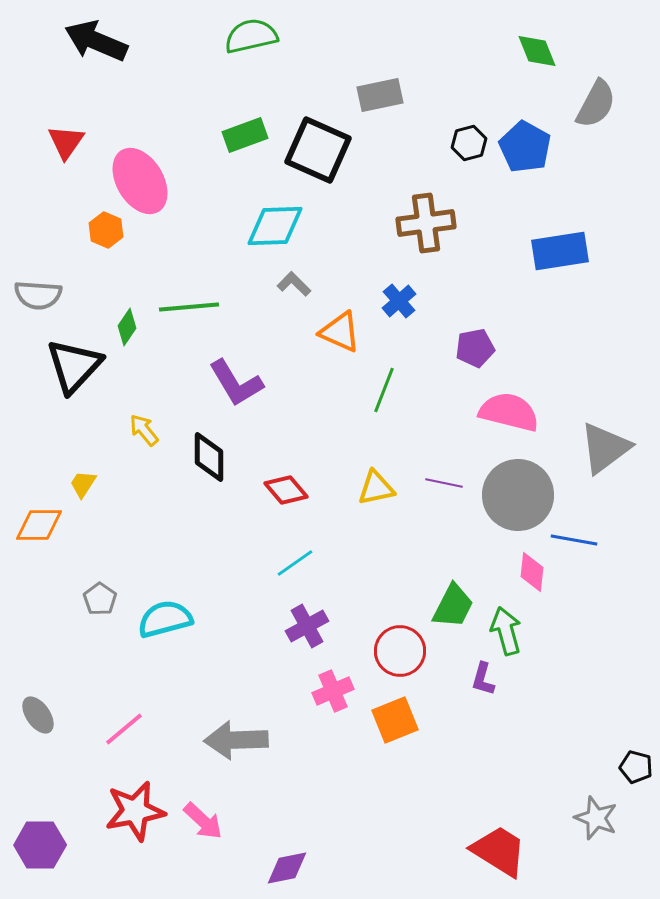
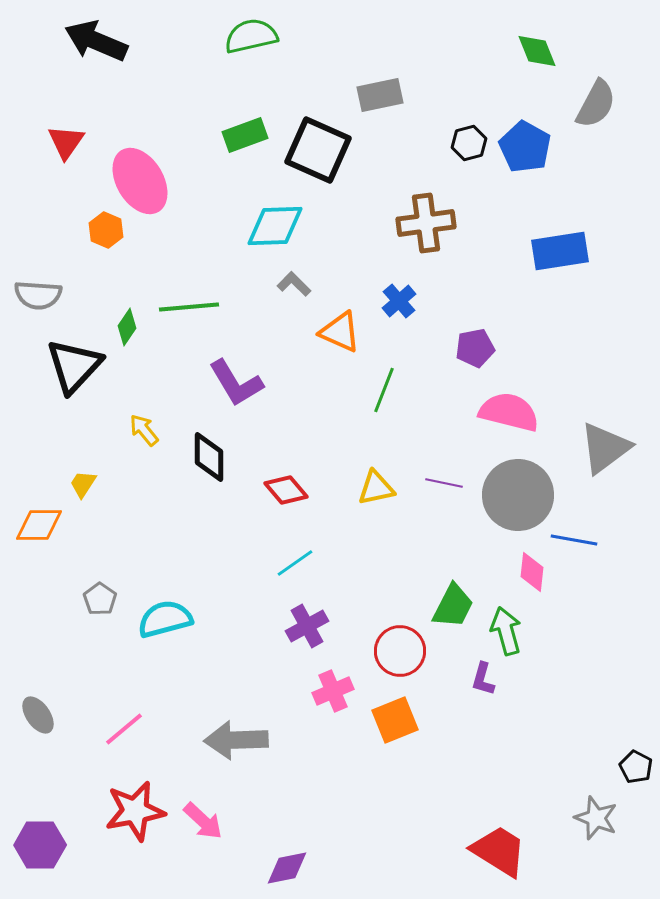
black pentagon at (636, 767): rotated 12 degrees clockwise
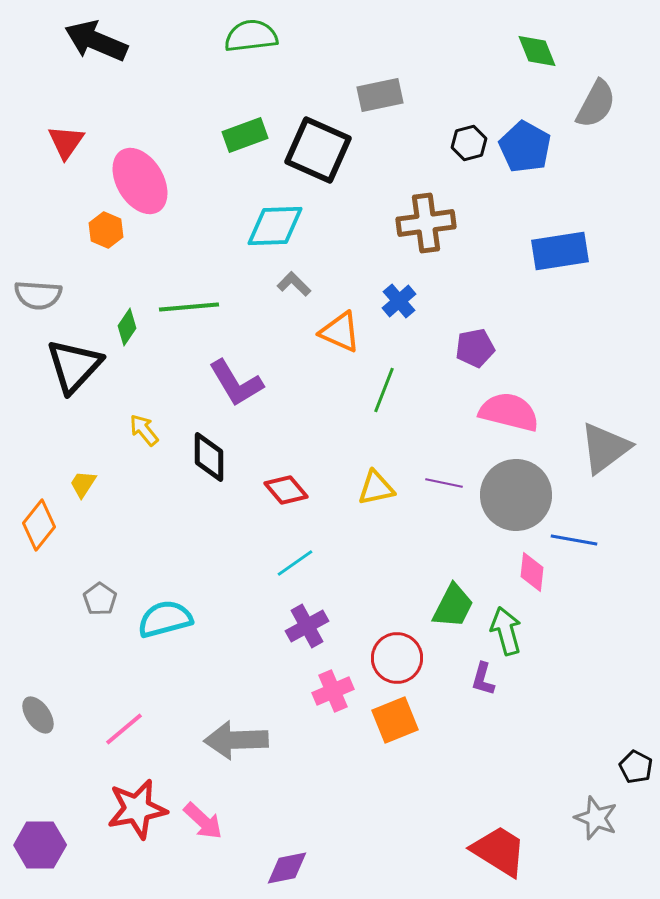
green semicircle at (251, 36): rotated 6 degrees clockwise
gray circle at (518, 495): moved 2 px left
orange diamond at (39, 525): rotated 51 degrees counterclockwise
red circle at (400, 651): moved 3 px left, 7 px down
red star at (135, 811): moved 2 px right, 2 px up
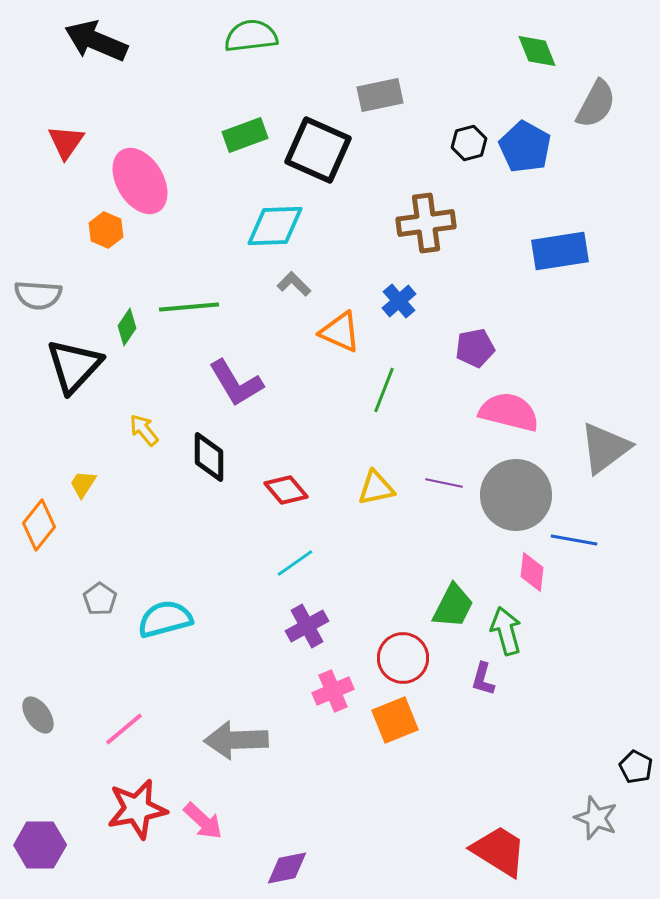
red circle at (397, 658): moved 6 px right
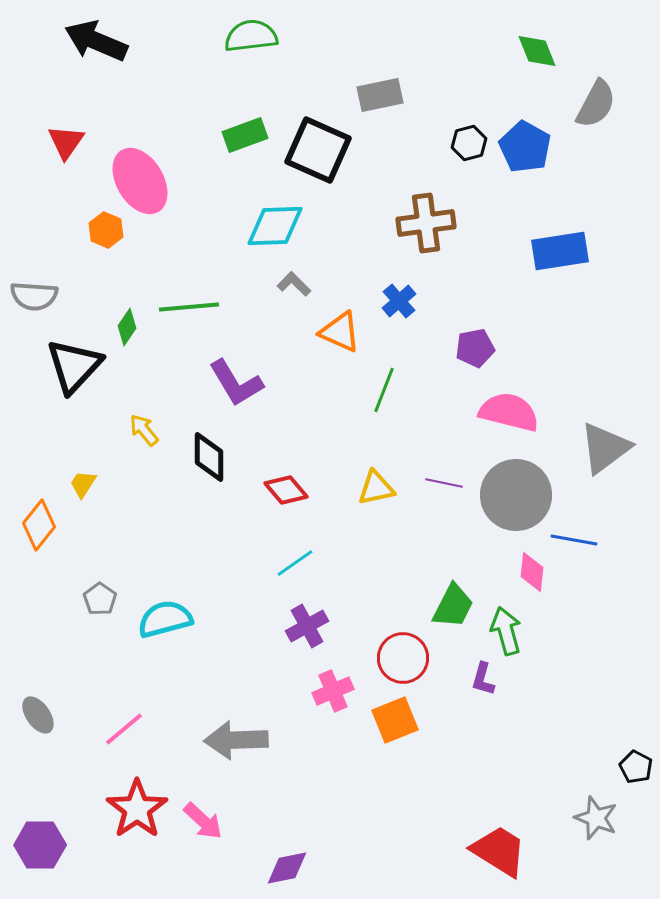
gray semicircle at (38, 295): moved 4 px left, 1 px down
red star at (137, 809): rotated 24 degrees counterclockwise
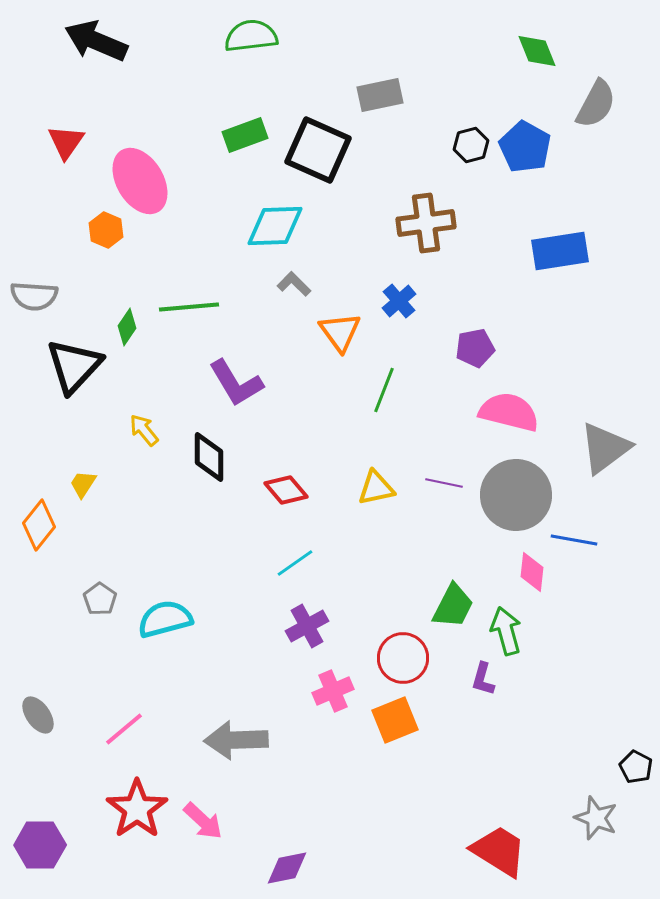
black hexagon at (469, 143): moved 2 px right, 2 px down
orange triangle at (340, 332): rotated 30 degrees clockwise
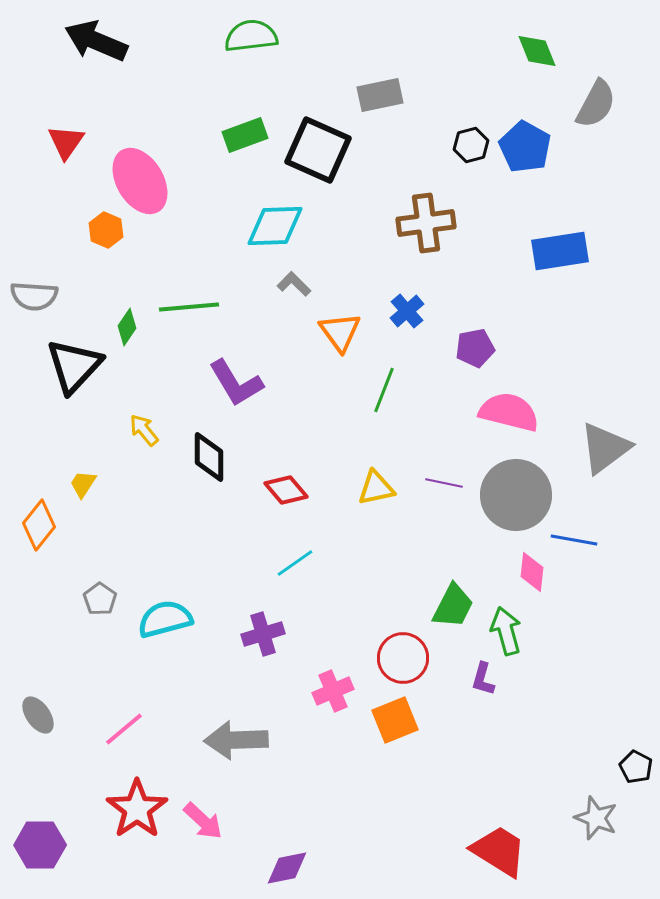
blue cross at (399, 301): moved 8 px right, 10 px down
purple cross at (307, 626): moved 44 px left, 8 px down; rotated 12 degrees clockwise
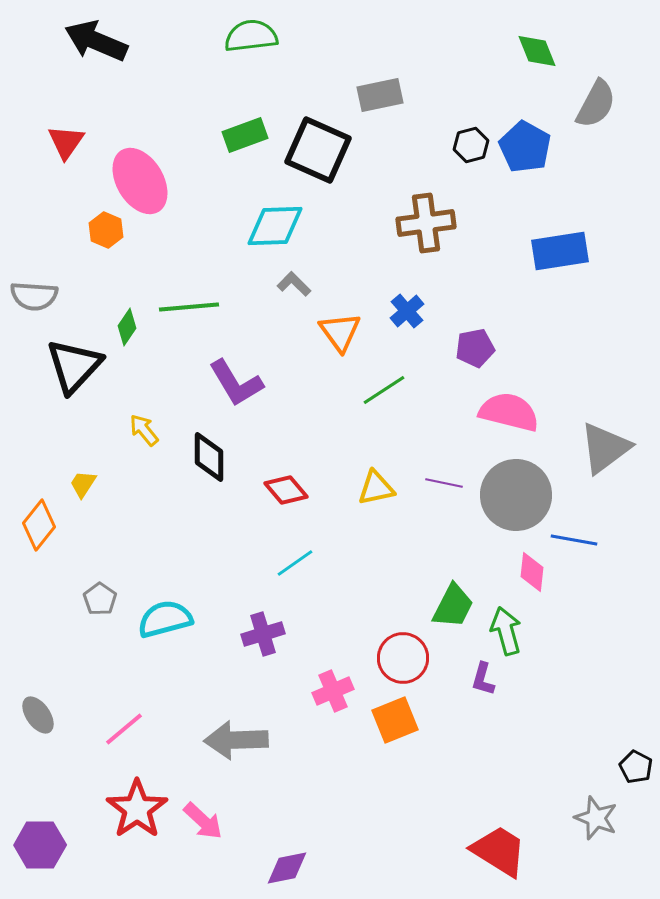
green line at (384, 390): rotated 36 degrees clockwise
